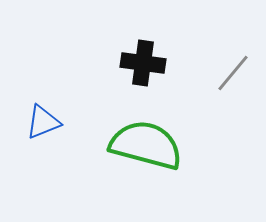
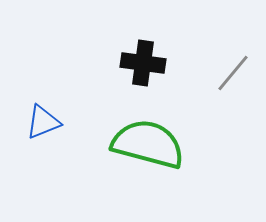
green semicircle: moved 2 px right, 1 px up
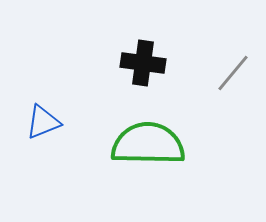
green semicircle: rotated 14 degrees counterclockwise
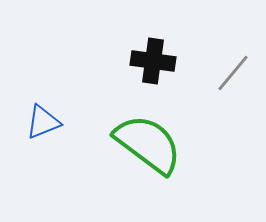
black cross: moved 10 px right, 2 px up
green semicircle: rotated 36 degrees clockwise
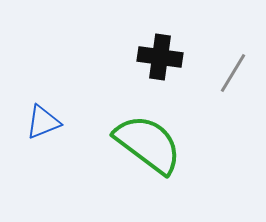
black cross: moved 7 px right, 4 px up
gray line: rotated 9 degrees counterclockwise
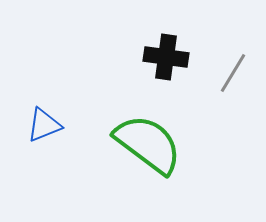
black cross: moved 6 px right
blue triangle: moved 1 px right, 3 px down
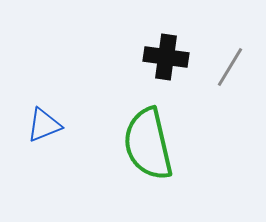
gray line: moved 3 px left, 6 px up
green semicircle: rotated 140 degrees counterclockwise
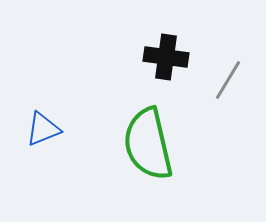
gray line: moved 2 px left, 13 px down
blue triangle: moved 1 px left, 4 px down
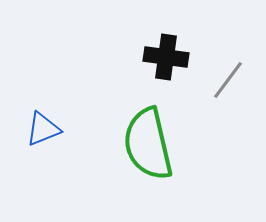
gray line: rotated 6 degrees clockwise
